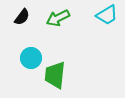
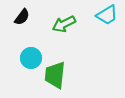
green arrow: moved 6 px right, 6 px down
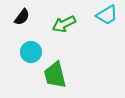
cyan circle: moved 6 px up
green trapezoid: rotated 20 degrees counterclockwise
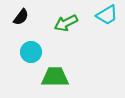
black semicircle: moved 1 px left
green arrow: moved 2 px right, 1 px up
green trapezoid: moved 2 px down; rotated 104 degrees clockwise
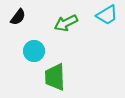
black semicircle: moved 3 px left
cyan circle: moved 3 px right, 1 px up
green trapezoid: rotated 92 degrees counterclockwise
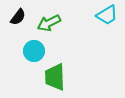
green arrow: moved 17 px left
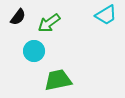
cyan trapezoid: moved 1 px left
green arrow: rotated 10 degrees counterclockwise
green trapezoid: moved 3 px right, 3 px down; rotated 80 degrees clockwise
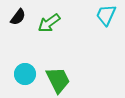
cyan trapezoid: rotated 145 degrees clockwise
cyan circle: moved 9 px left, 23 px down
green trapezoid: rotated 76 degrees clockwise
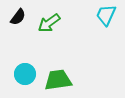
green trapezoid: rotated 72 degrees counterclockwise
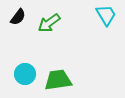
cyan trapezoid: rotated 125 degrees clockwise
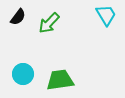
green arrow: rotated 10 degrees counterclockwise
cyan circle: moved 2 px left
green trapezoid: moved 2 px right
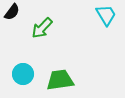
black semicircle: moved 6 px left, 5 px up
green arrow: moved 7 px left, 5 px down
